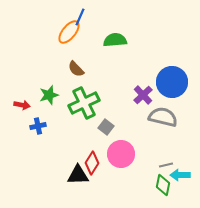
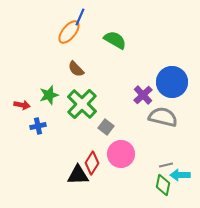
green semicircle: rotated 35 degrees clockwise
green cross: moved 2 px left, 1 px down; rotated 20 degrees counterclockwise
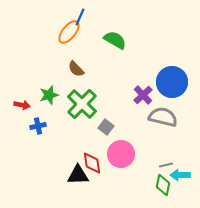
red diamond: rotated 40 degrees counterclockwise
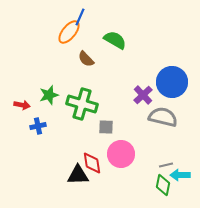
brown semicircle: moved 10 px right, 10 px up
green cross: rotated 28 degrees counterclockwise
gray square: rotated 35 degrees counterclockwise
